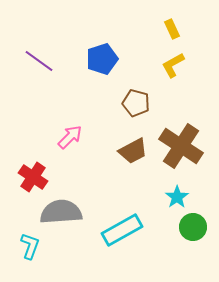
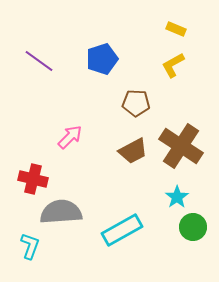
yellow rectangle: moved 4 px right; rotated 42 degrees counterclockwise
brown pentagon: rotated 12 degrees counterclockwise
red cross: moved 2 px down; rotated 20 degrees counterclockwise
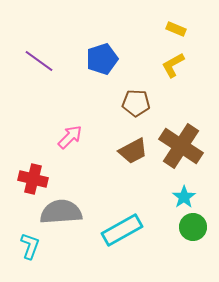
cyan star: moved 7 px right
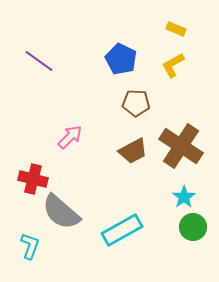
blue pentagon: moved 19 px right; rotated 28 degrees counterclockwise
gray semicircle: rotated 135 degrees counterclockwise
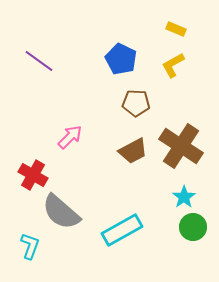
red cross: moved 4 px up; rotated 16 degrees clockwise
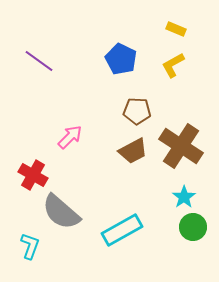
brown pentagon: moved 1 px right, 8 px down
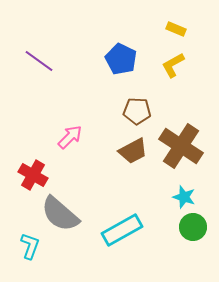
cyan star: rotated 20 degrees counterclockwise
gray semicircle: moved 1 px left, 2 px down
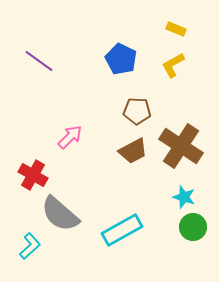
cyan L-shape: rotated 28 degrees clockwise
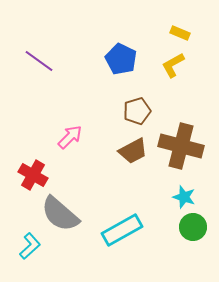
yellow rectangle: moved 4 px right, 4 px down
brown pentagon: rotated 20 degrees counterclockwise
brown cross: rotated 18 degrees counterclockwise
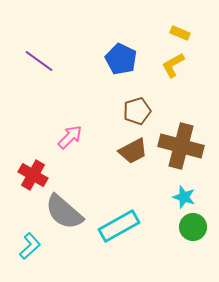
gray semicircle: moved 4 px right, 2 px up
cyan rectangle: moved 3 px left, 4 px up
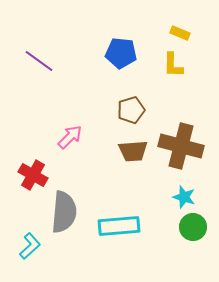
blue pentagon: moved 6 px up; rotated 20 degrees counterclockwise
yellow L-shape: rotated 60 degrees counterclockwise
brown pentagon: moved 6 px left, 1 px up
brown trapezoid: rotated 24 degrees clockwise
gray semicircle: rotated 126 degrees counterclockwise
cyan rectangle: rotated 24 degrees clockwise
